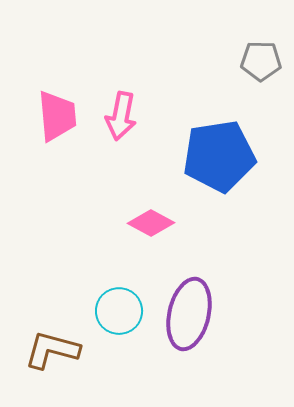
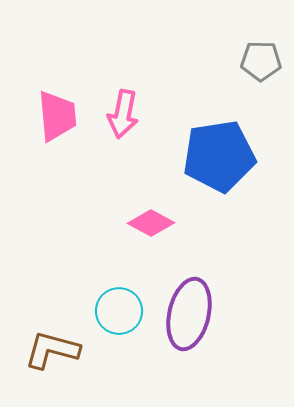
pink arrow: moved 2 px right, 2 px up
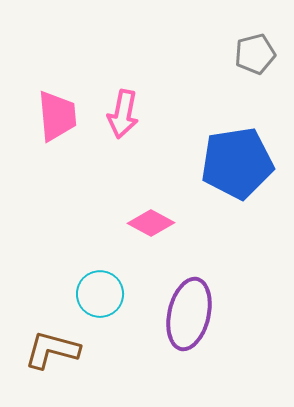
gray pentagon: moved 6 px left, 7 px up; rotated 15 degrees counterclockwise
blue pentagon: moved 18 px right, 7 px down
cyan circle: moved 19 px left, 17 px up
